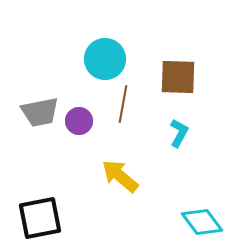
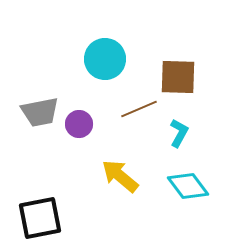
brown line: moved 16 px right, 5 px down; rotated 57 degrees clockwise
purple circle: moved 3 px down
cyan diamond: moved 14 px left, 36 px up
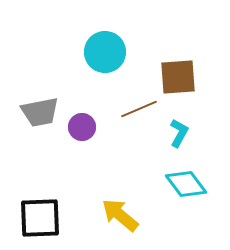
cyan circle: moved 7 px up
brown square: rotated 6 degrees counterclockwise
purple circle: moved 3 px right, 3 px down
yellow arrow: moved 39 px down
cyan diamond: moved 2 px left, 2 px up
black square: rotated 9 degrees clockwise
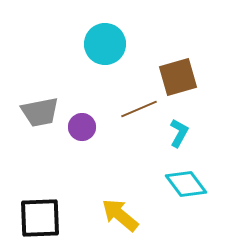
cyan circle: moved 8 px up
brown square: rotated 12 degrees counterclockwise
